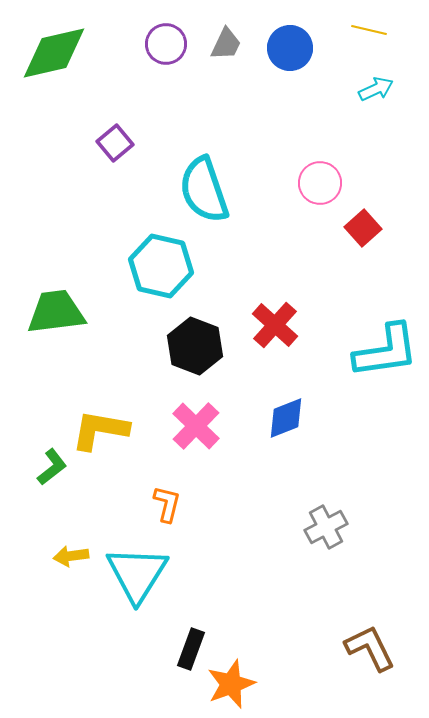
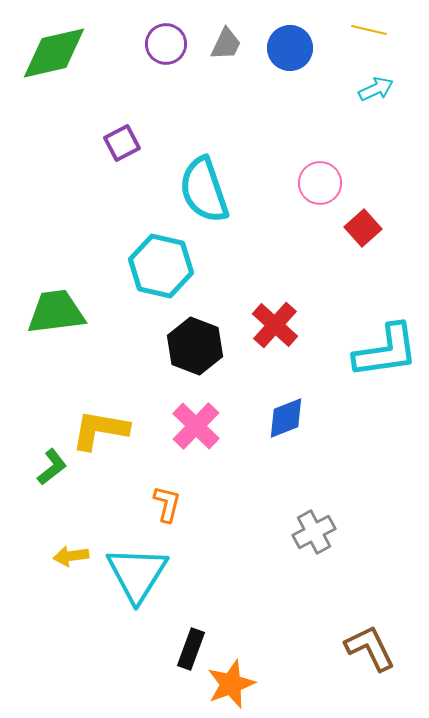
purple square: moved 7 px right; rotated 12 degrees clockwise
gray cross: moved 12 px left, 5 px down
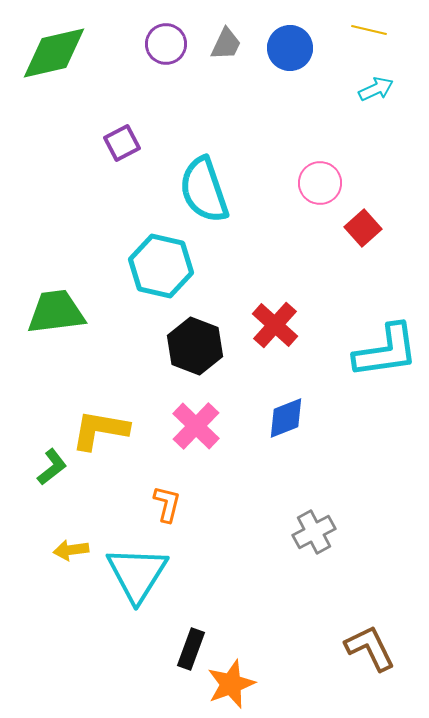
yellow arrow: moved 6 px up
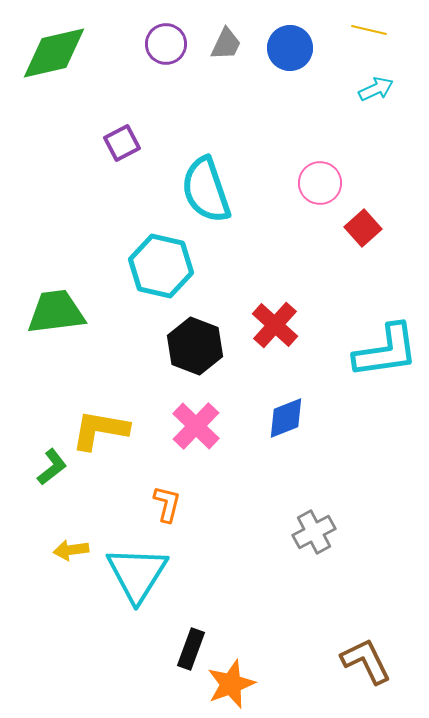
cyan semicircle: moved 2 px right
brown L-shape: moved 4 px left, 13 px down
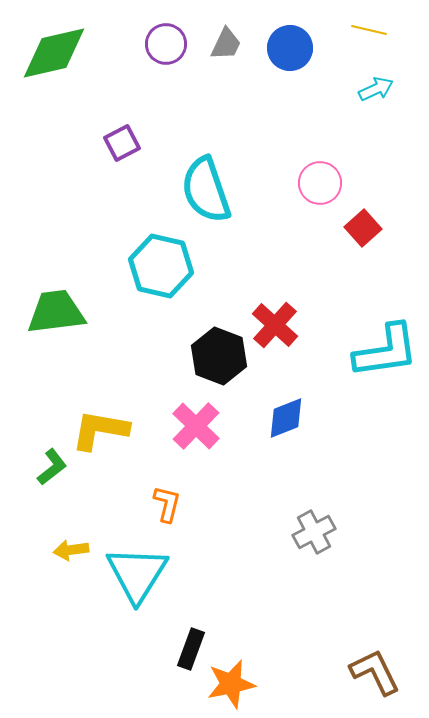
black hexagon: moved 24 px right, 10 px down
brown L-shape: moved 9 px right, 11 px down
orange star: rotated 9 degrees clockwise
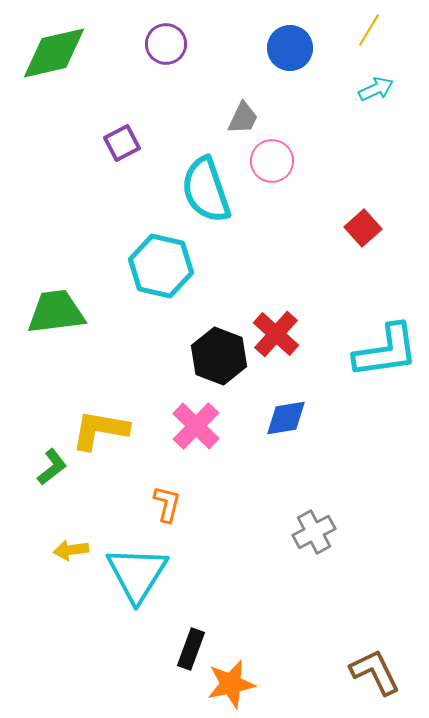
yellow line: rotated 72 degrees counterclockwise
gray trapezoid: moved 17 px right, 74 px down
pink circle: moved 48 px left, 22 px up
red cross: moved 1 px right, 9 px down
blue diamond: rotated 12 degrees clockwise
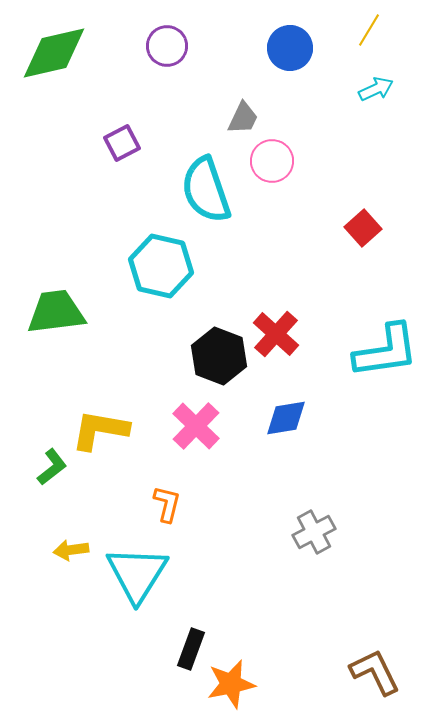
purple circle: moved 1 px right, 2 px down
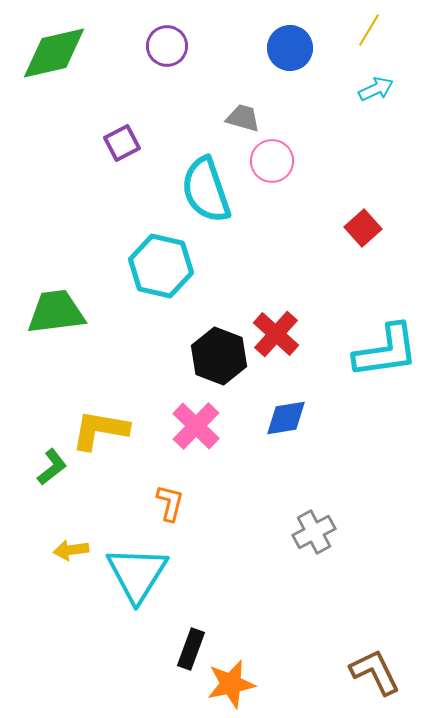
gray trapezoid: rotated 99 degrees counterclockwise
orange L-shape: moved 3 px right, 1 px up
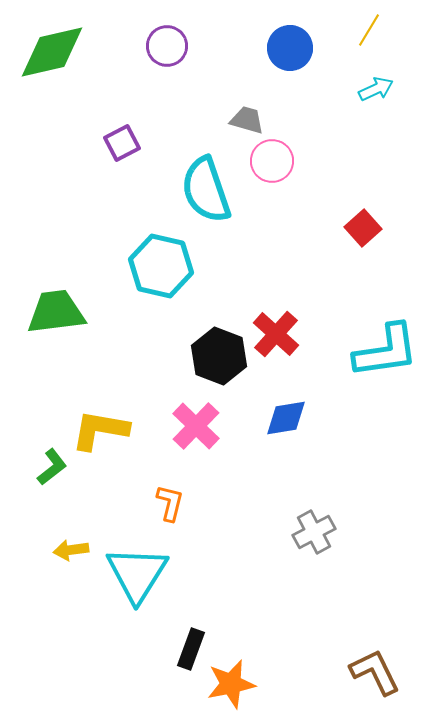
green diamond: moved 2 px left, 1 px up
gray trapezoid: moved 4 px right, 2 px down
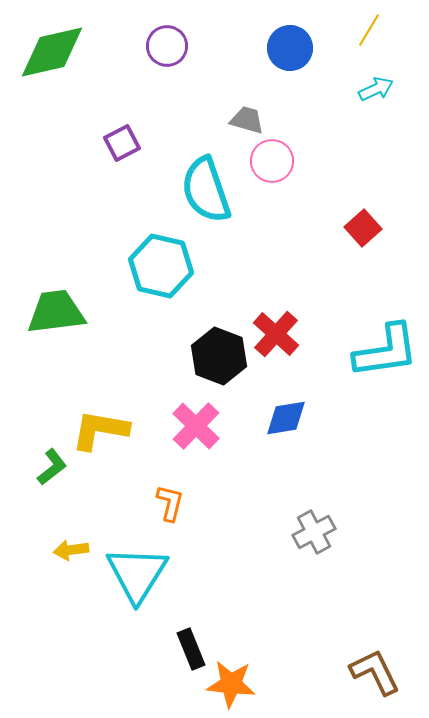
black rectangle: rotated 42 degrees counterclockwise
orange star: rotated 18 degrees clockwise
